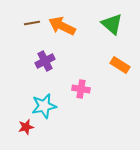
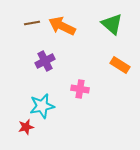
pink cross: moved 1 px left
cyan star: moved 2 px left
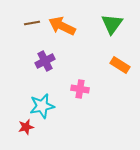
green triangle: rotated 25 degrees clockwise
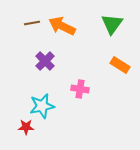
purple cross: rotated 18 degrees counterclockwise
red star: rotated 14 degrees clockwise
